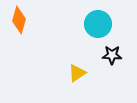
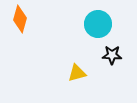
orange diamond: moved 1 px right, 1 px up
yellow triangle: rotated 18 degrees clockwise
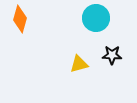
cyan circle: moved 2 px left, 6 px up
yellow triangle: moved 2 px right, 9 px up
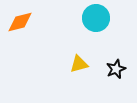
orange diamond: moved 3 px down; rotated 60 degrees clockwise
black star: moved 4 px right, 14 px down; rotated 24 degrees counterclockwise
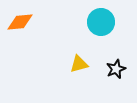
cyan circle: moved 5 px right, 4 px down
orange diamond: rotated 8 degrees clockwise
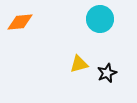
cyan circle: moved 1 px left, 3 px up
black star: moved 9 px left, 4 px down
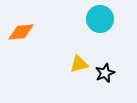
orange diamond: moved 1 px right, 10 px down
black star: moved 2 px left
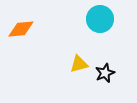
orange diamond: moved 3 px up
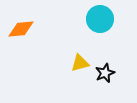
yellow triangle: moved 1 px right, 1 px up
